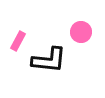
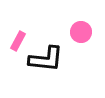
black L-shape: moved 3 px left, 1 px up
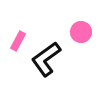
black L-shape: rotated 138 degrees clockwise
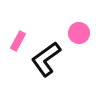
pink circle: moved 2 px left, 1 px down
